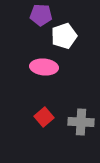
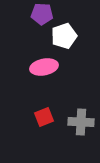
purple pentagon: moved 1 px right, 1 px up
pink ellipse: rotated 16 degrees counterclockwise
red square: rotated 18 degrees clockwise
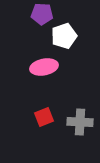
gray cross: moved 1 px left
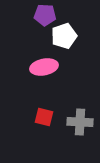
purple pentagon: moved 3 px right, 1 px down
red square: rotated 36 degrees clockwise
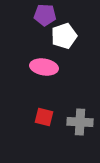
pink ellipse: rotated 20 degrees clockwise
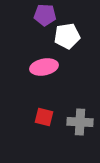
white pentagon: moved 3 px right; rotated 10 degrees clockwise
pink ellipse: rotated 20 degrees counterclockwise
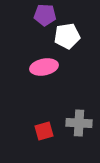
red square: moved 14 px down; rotated 30 degrees counterclockwise
gray cross: moved 1 px left, 1 px down
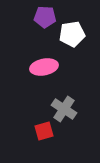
purple pentagon: moved 2 px down
white pentagon: moved 5 px right, 2 px up
gray cross: moved 15 px left, 14 px up; rotated 30 degrees clockwise
